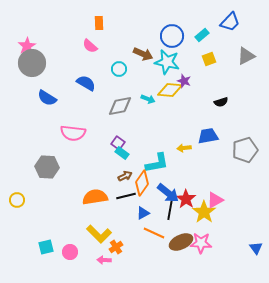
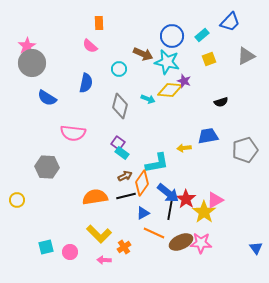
blue semicircle at (86, 83): rotated 72 degrees clockwise
gray diamond at (120, 106): rotated 65 degrees counterclockwise
orange cross at (116, 247): moved 8 px right
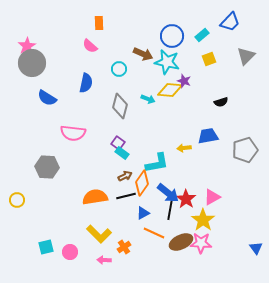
gray triangle at (246, 56): rotated 18 degrees counterclockwise
pink triangle at (215, 200): moved 3 px left, 3 px up
yellow star at (204, 212): moved 1 px left, 8 px down
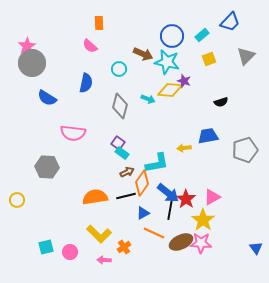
brown arrow at (125, 176): moved 2 px right, 4 px up
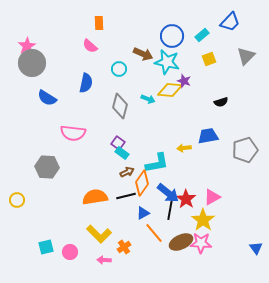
orange line at (154, 233): rotated 25 degrees clockwise
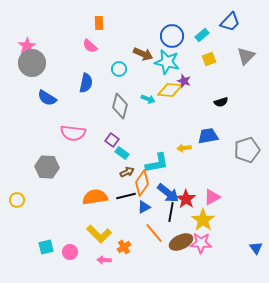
purple square at (118, 143): moved 6 px left, 3 px up
gray pentagon at (245, 150): moved 2 px right
black line at (170, 210): moved 1 px right, 2 px down
blue triangle at (143, 213): moved 1 px right, 6 px up
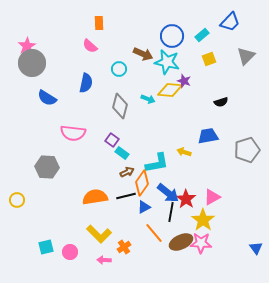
yellow arrow at (184, 148): moved 4 px down; rotated 24 degrees clockwise
